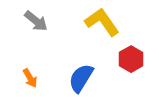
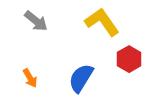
red hexagon: moved 2 px left
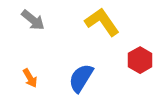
gray arrow: moved 3 px left, 1 px up
red hexagon: moved 11 px right, 1 px down
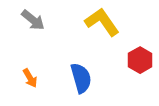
blue semicircle: rotated 132 degrees clockwise
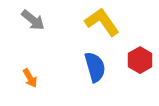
blue semicircle: moved 14 px right, 11 px up
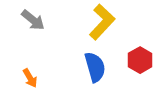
yellow L-shape: rotated 78 degrees clockwise
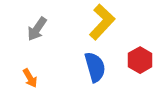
gray arrow: moved 4 px right, 9 px down; rotated 85 degrees clockwise
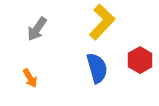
blue semicircle: moved 2 px right, 1 px down
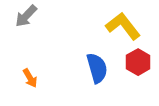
yellow L-shape: moved 21 px right, 4 px down; rotated 81 degrees counterclockwise
gray arrow: moved 11 px left, 13 px up; rotated 10 degrees clockwise
red hexagon: moved 2 px left, 2 px down
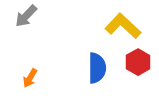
yellow L-shape: rotated 9 degrees counterclockwise
blue semicircle: rotated 16 degrees clockwise
orange arrow: rotated 60 degrees clockwise
